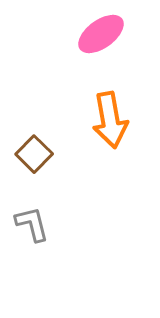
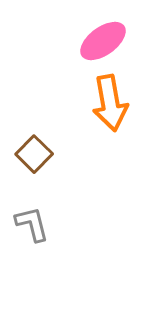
pink ellipse: moved 2 px right, 7 px down
orange arrow: moved 17 px up
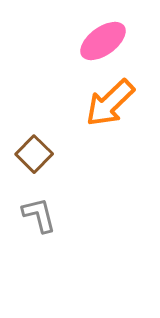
orange arrow: rotated 56 degrees clockwise
gray L-shape: moved 7 px right, 9 px up
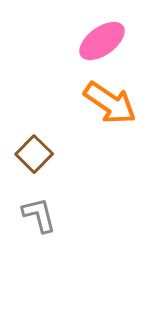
pink ellipse: moved 1 px left
orange arrow: rotated 102 degrees counterclockwise
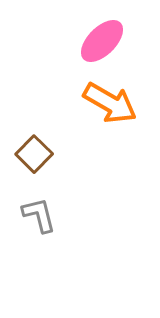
pink ellipse: rotated 9 degrees counterclockwise
orange arrow: rotated 4 degrees counterclockwise
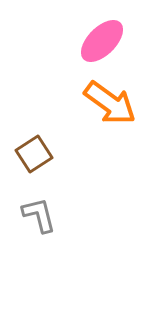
orange arrow: rotated 6 degrees clockwise
brown square: rotated 12 degrees clockwise
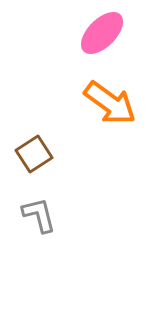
pink ellipse: moved 8 px up
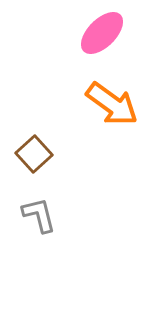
orange arrow: moved 2 px right, 1 px down
brown square: rotated 9 degrees counterclockwise
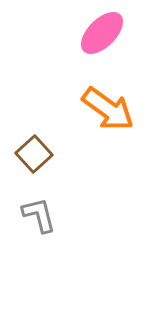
orange arrow: moved 4 px left, 5 px down
